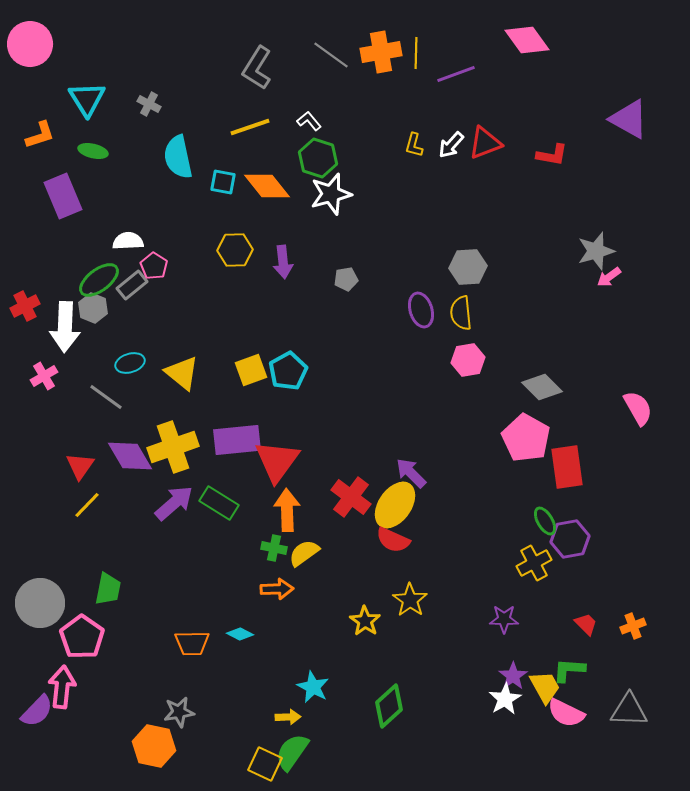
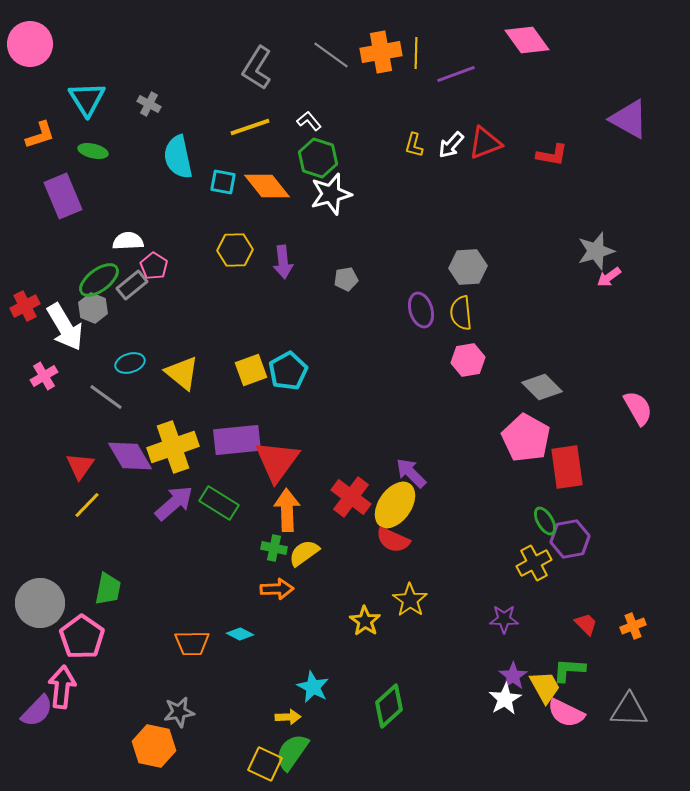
white arrow at (65, 327): rotated 33 degrees counterclockwise
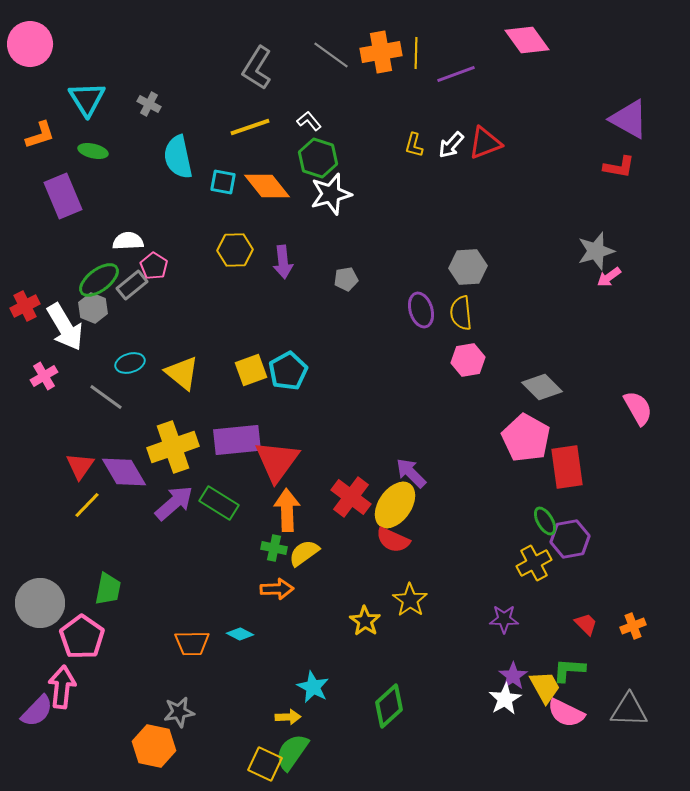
red L-shape at (552, 155): moved 67 px right, 12 px down
purple diamond at (130, 456): moved 6 px left, 16 px down
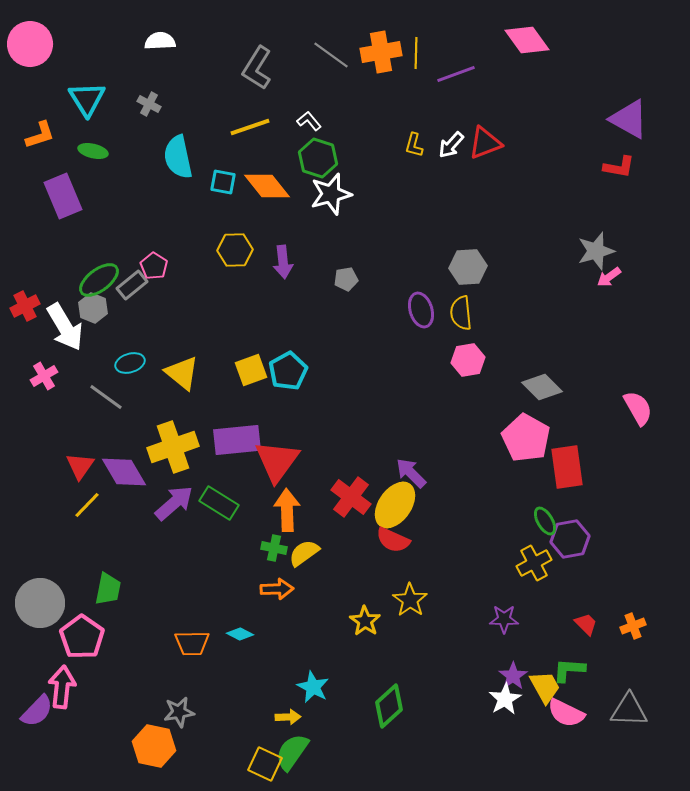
white semicircle at (128, 241): moved 32 px right, 200 px up
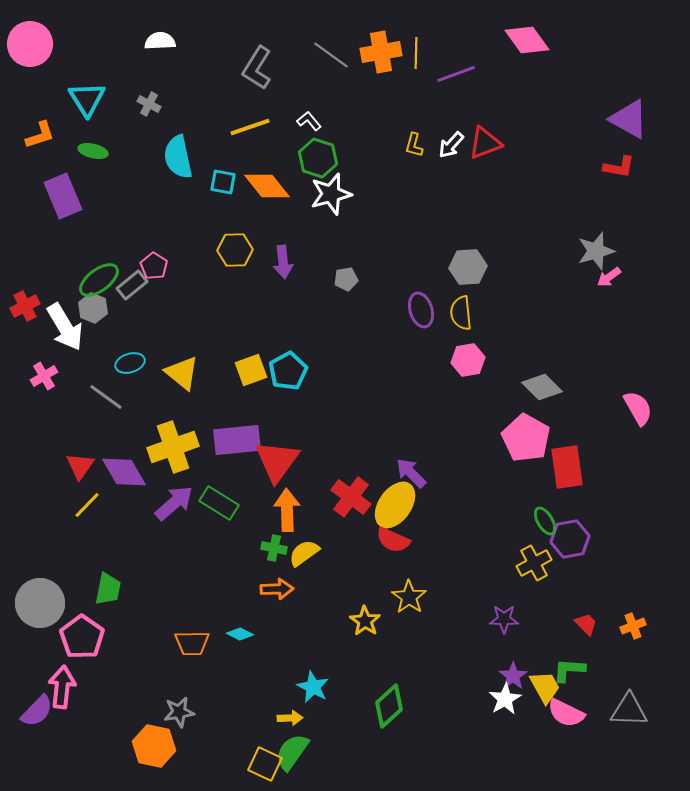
yellow star at (410, 600): moved 1 px left, 3 px up
yellow arrow at (288, 717): moved 2 px right, 1 px down
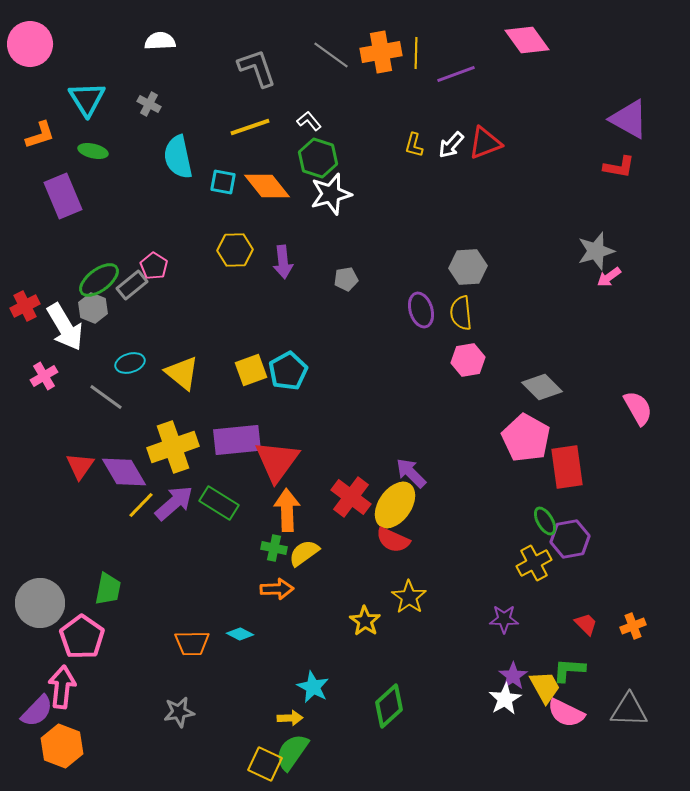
gray L-shape at (257, 68): rotated 129 degrees clockwise
yellow line at (87, 505): moved 54 px right
orange hexagon at (154, 746): moved 92 px left; rotated 9 degrees clockwise
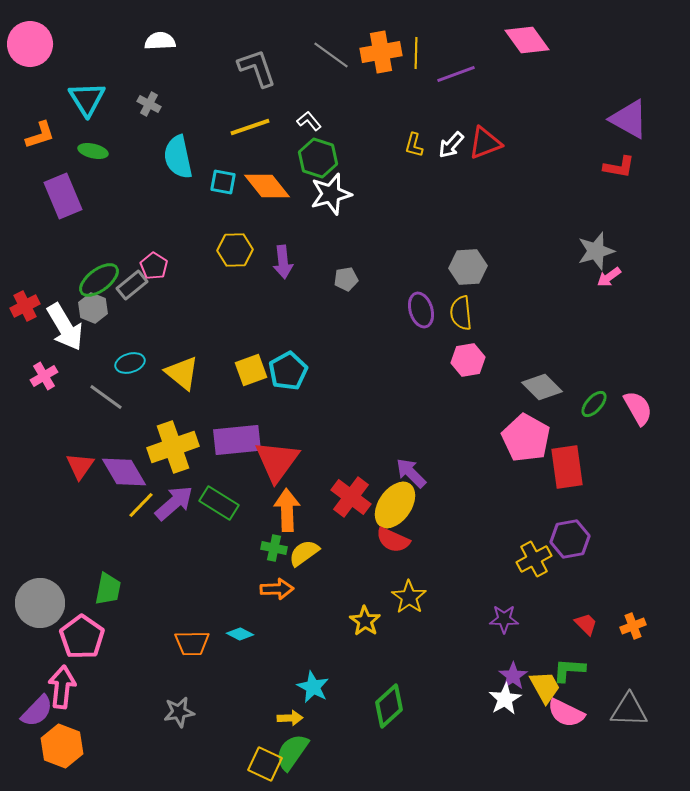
green ellipse at (545, 521): moved 49 px right, 117 px up; rotated 72 degrees clockwise
yellow cross at (534, 563): moved 4 px up
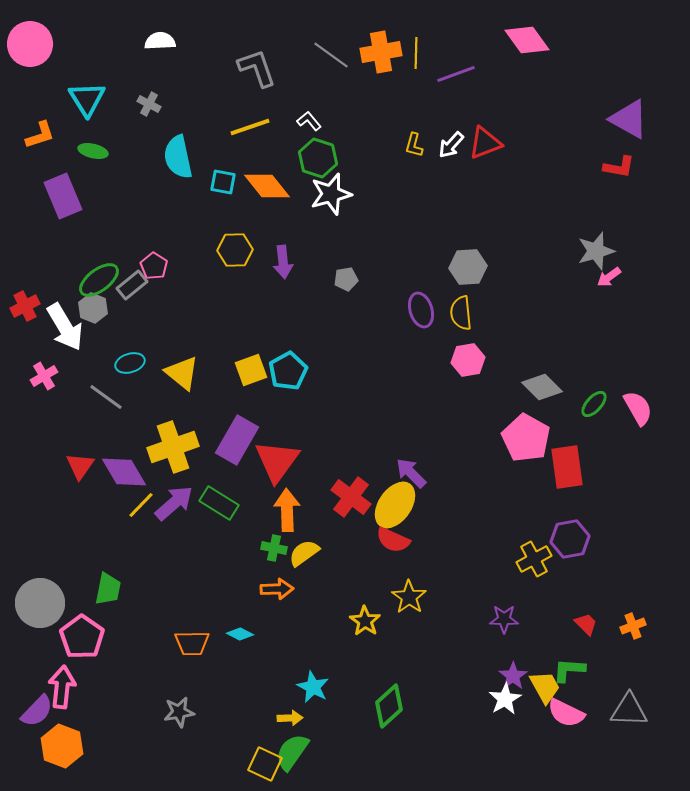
purple rectangle at (237, 440): rotated 54 degrees counterclockwise
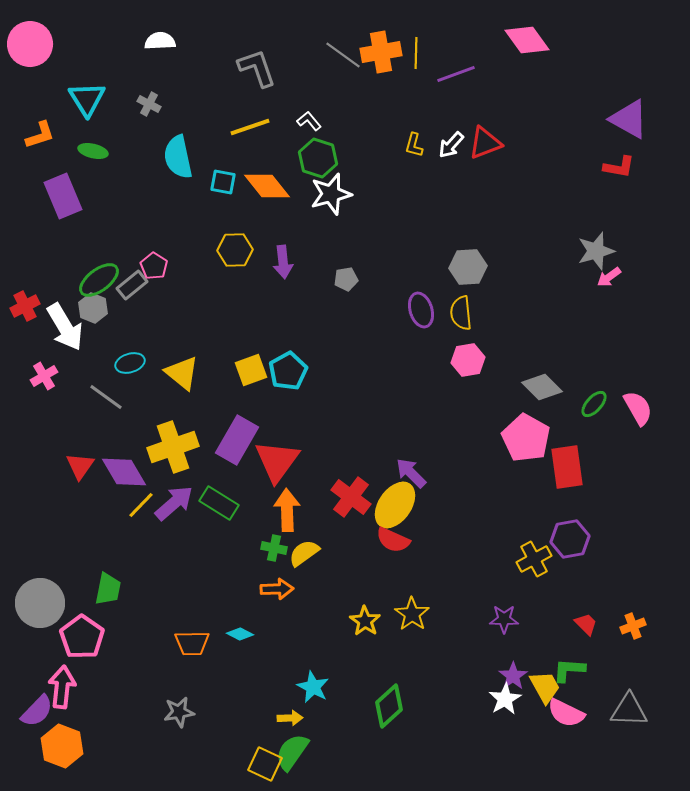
gray line at (331, 55): moved 12 px right
yellow star at (409, 597): moved 3 px right, 17 px down
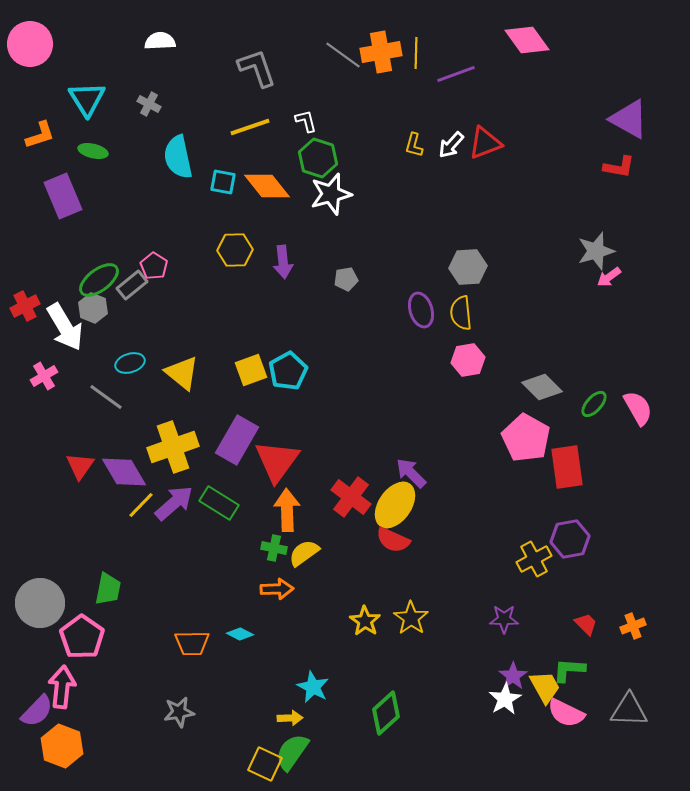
white L-shape at (309, 121): moved 3 px left; rotated 25 degrees clockwise
yellow star at (412, 614): moved 1 px left, 4 px down
green diamond at (389, 706): moved 3 px left, 7 px down
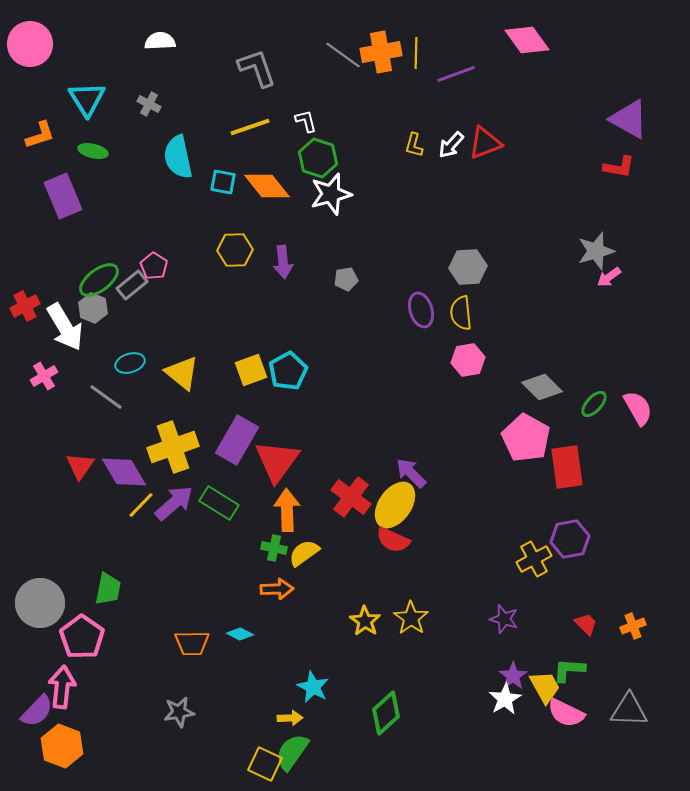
purple star at (504, 619): rotated 16 degrees clockwise
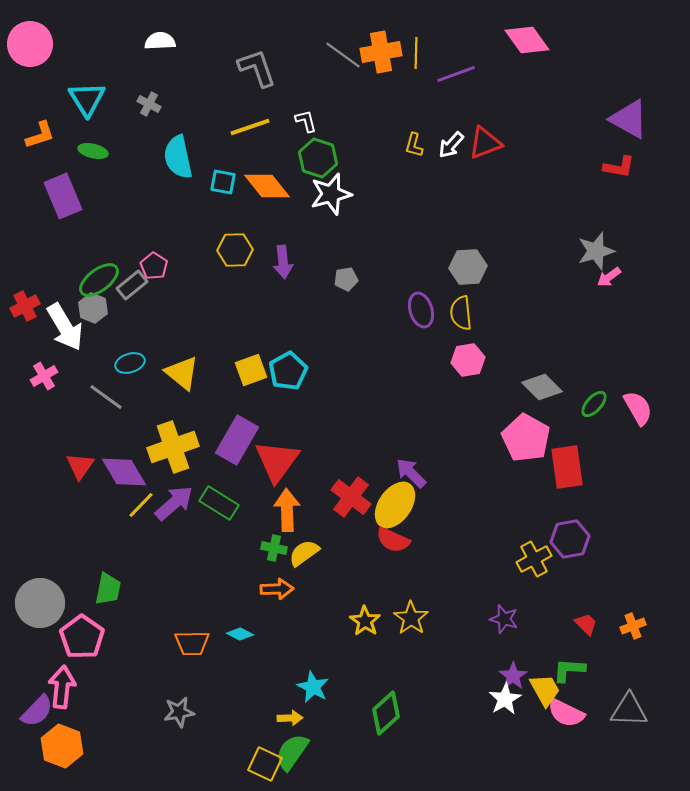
yellow trapezoid at (545, 687): moved 3 px down
